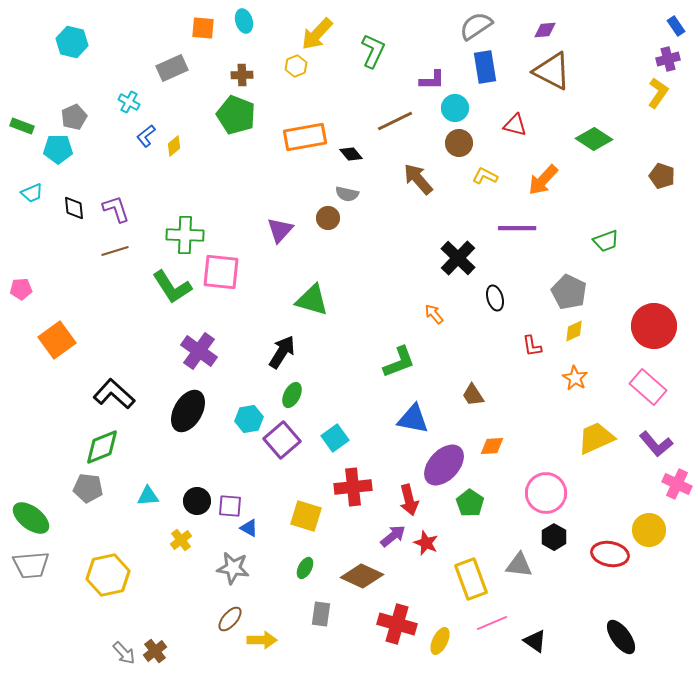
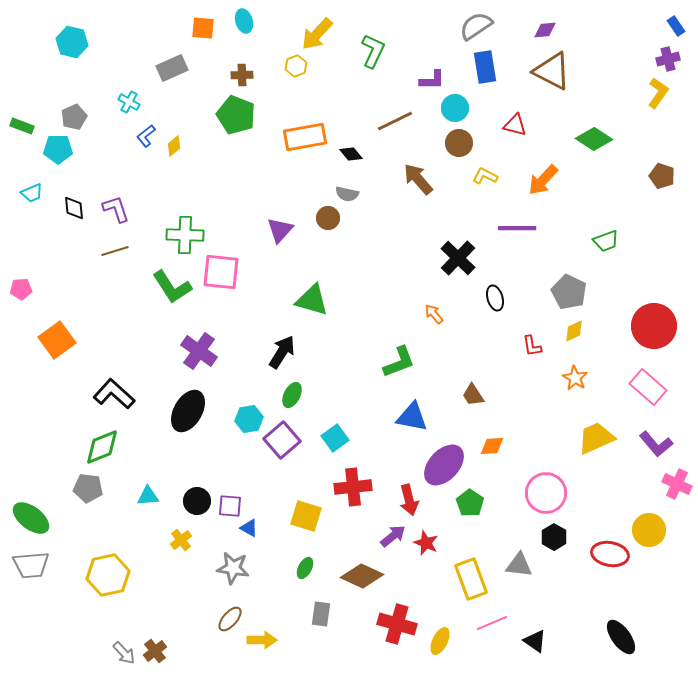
blue triangle at (413, 419): moved 1 px left, 2 px up
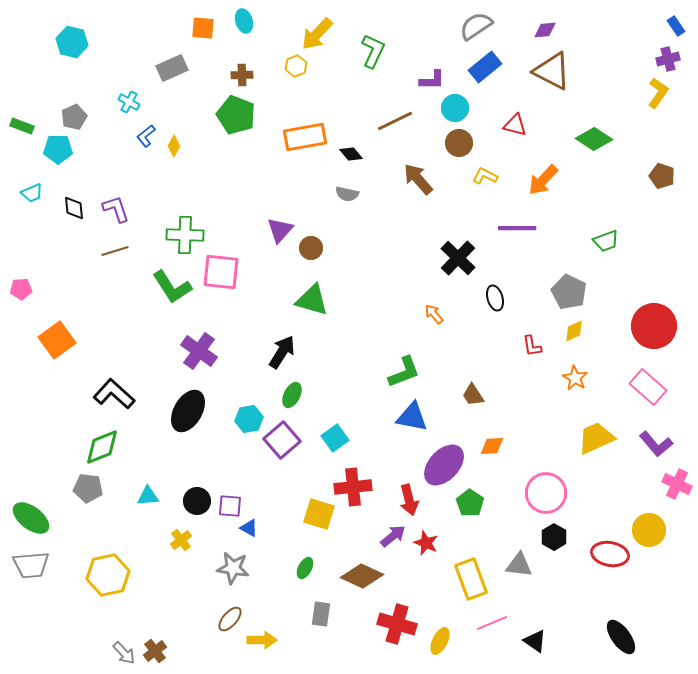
blue rectangle at (485, 67): rotated 60 degrees clockwise
yellow diamond at (174, 146): rotated 20 degrees counterclockwise
brown circle at (328, 218): moved 17 px left, 30 px down
green L-shape at (399, 362): moved 5 px right, 10 px down
yellow square at (306, 516): moved 13 px right, 2 px up
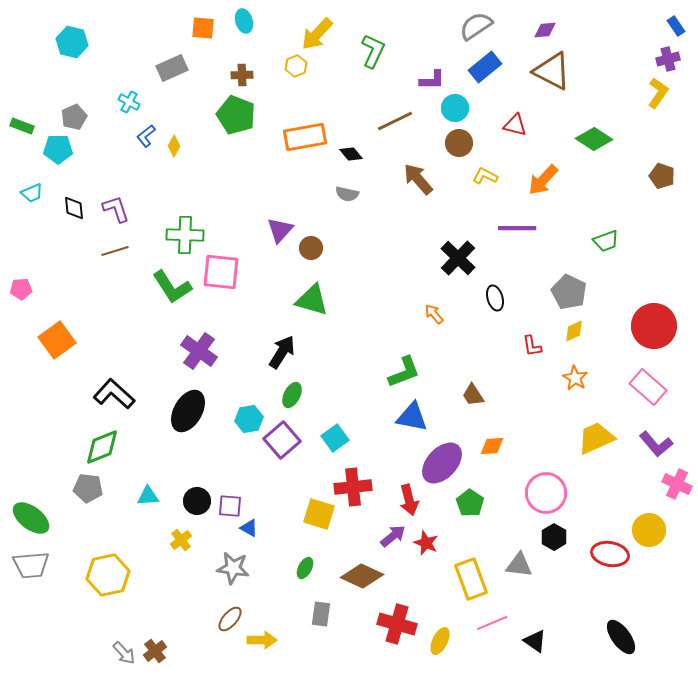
purple ellipse at (444, 465): moved 2 px left, 2 px up
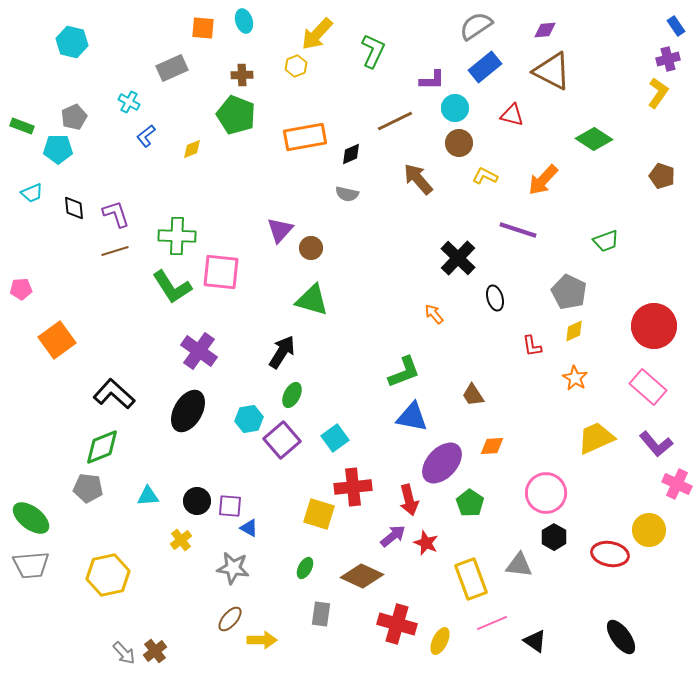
red triangle at (515, 125): moved 3 px left, 10 px up
yellow diamond at (174, 146): moved 18 px right, 3 px down; rotated 40 degrees clockwise
black diamond at (351, 154): rotated 75 degrees counterclockwise
purple L-shape at (116, 209): moved 5 px down
purple line at (517, 228): moved 1 px right, 2 px down; rotated 18 degrees clockwise
green cross at (185, 235): moved 8 px left, 1 px down
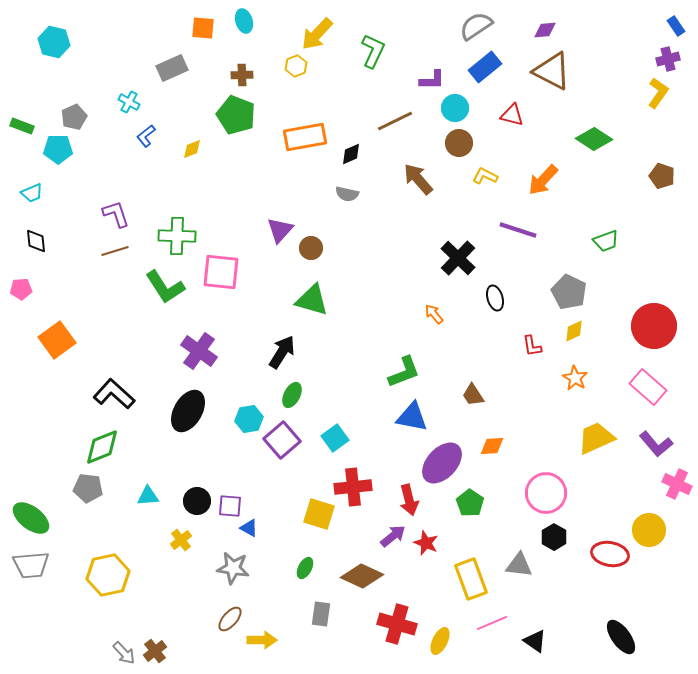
cyan hexagon at (72, 42): moved 18 px left
black diamond at (74, 208): moved 38 px left, 33 px down
green L-shape at (172, 287): moved 7 px left
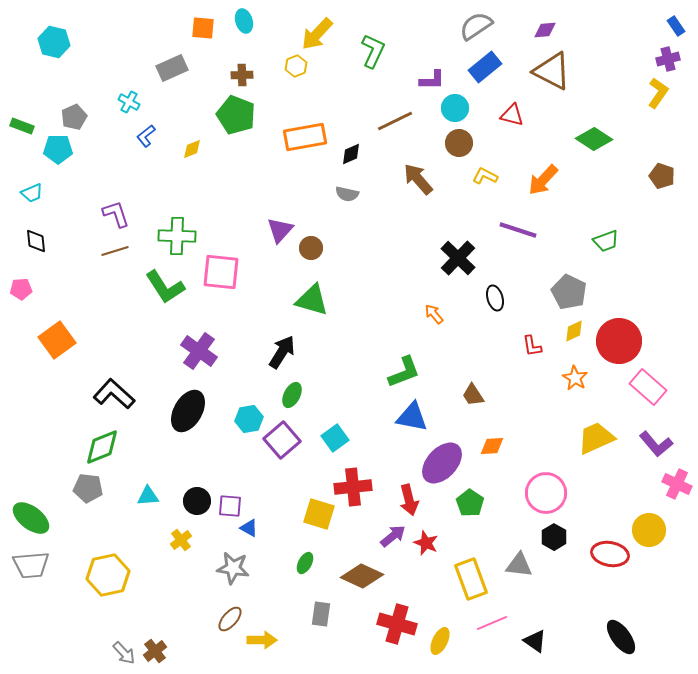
red circle at (654, 326): moved 35 px left, 15 px down
green ellipse at (305, 568): moved 5 px up
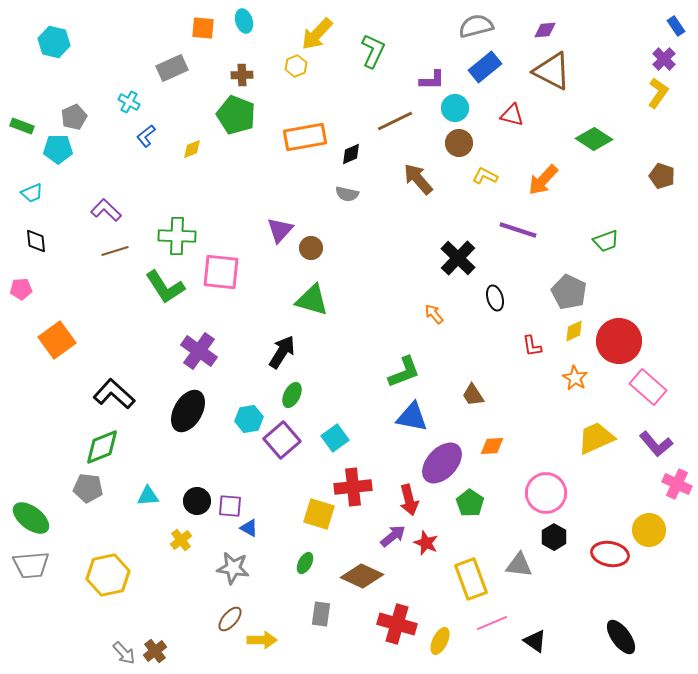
gray semicircle at (476, 26): rotated 20 degrees clockwise
purple cross at (668, 59): moved 4 px left; rotated 30 degrees counterclockwise
purple L-shape at (116, 214): moved 10 px left, 4 px up; rotated 28 degrees counterclockwise
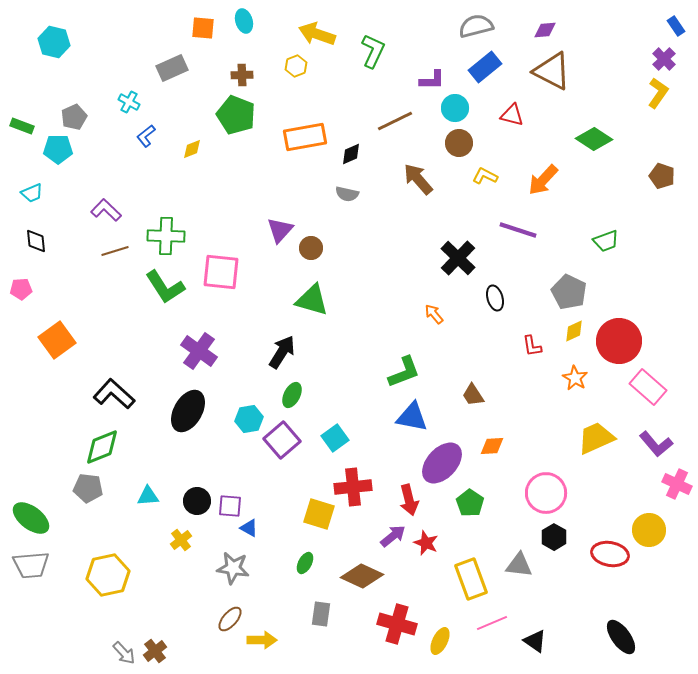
yellow arrow at (317, 34): rotated 66 degrees clockwise
green cross at (177, 236): moved 11 px left
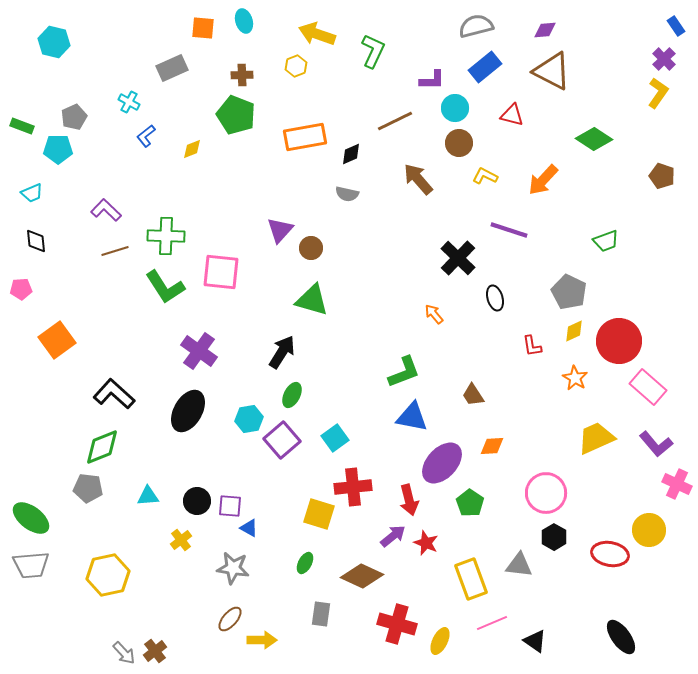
purple line at (518, 230): moved 9 px left
